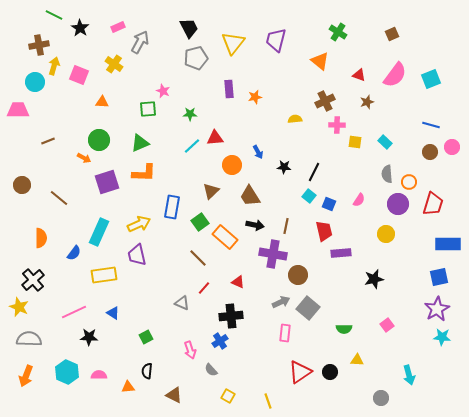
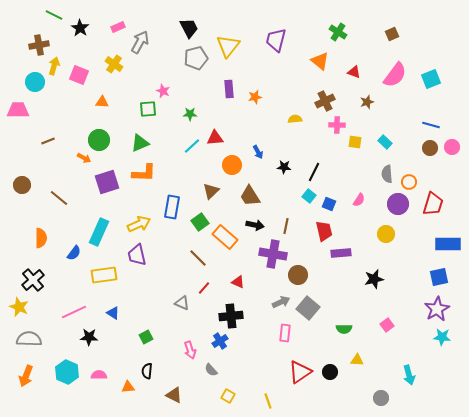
yellow triangle at (233, 43): moved 5 px left, 3 px down
red triangle at (359, 75): moved 5 px left, 3 px up
brown circle at (430, 152): moved 4 px up
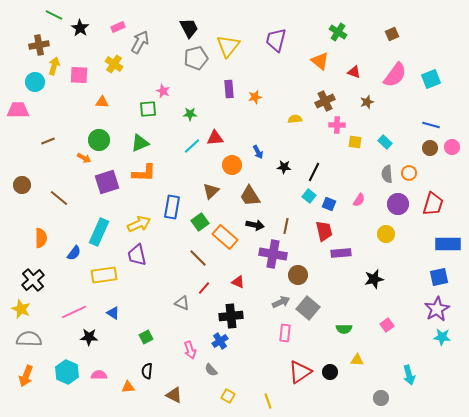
pink square at (79, 75): rotated 18 degrees counterclockwise
orange circle at (409, 182): moved 9 px up
yellow star at (19, 307): moved 2 px right, 2 px down
